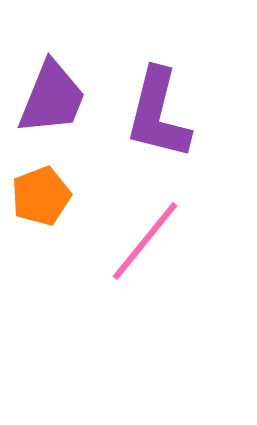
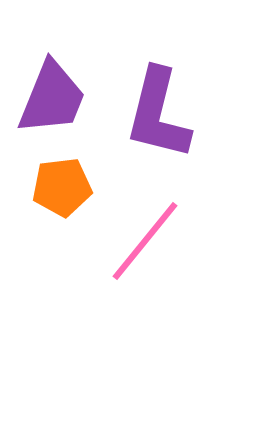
orange pentagon: moved 21 px right, 9 px up; rotated 14 degrees clockwise
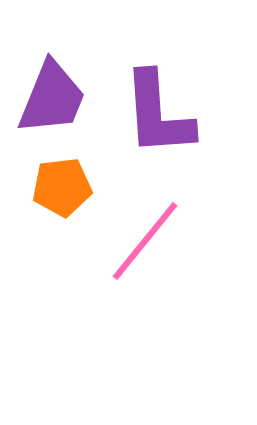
purple L-shape: rotated 18 degrees counterclockwise
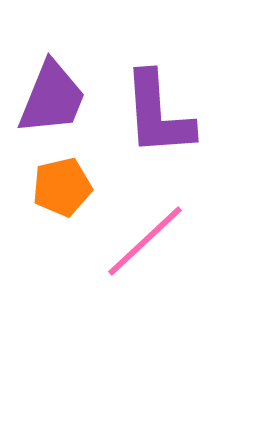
orange pentagon: rotated 6 degrees counterclockwise
pink line: rotated 8 degrees clockwise
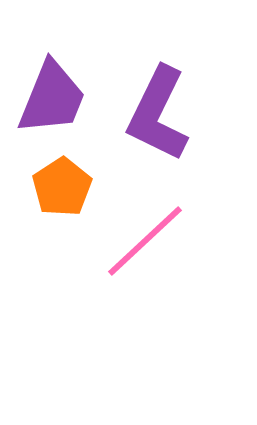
purple L-shape: rotated 30 degrees clockwise
orange pentagon: rotated 20 degrees counterclockwise
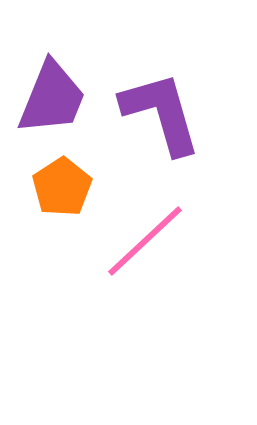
purple L-shape: moved 3 px right, 1 px up; rotated 138 degrees clockwise
